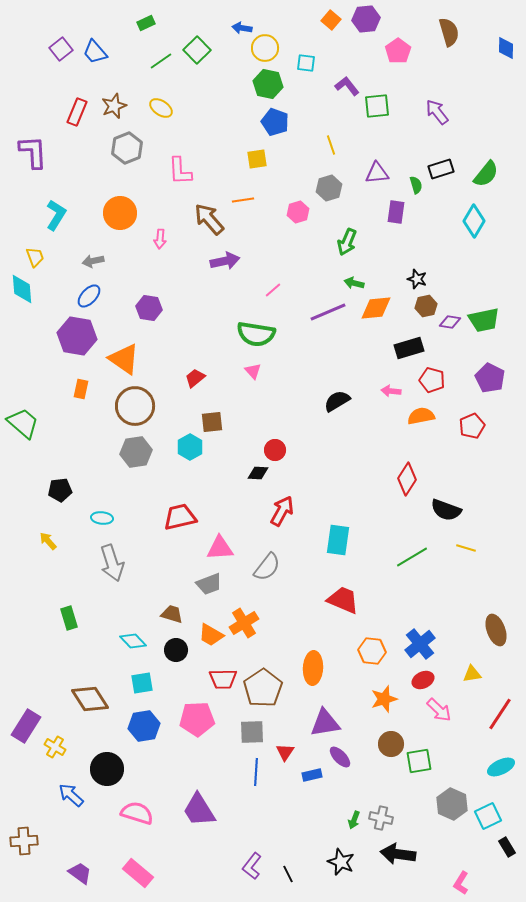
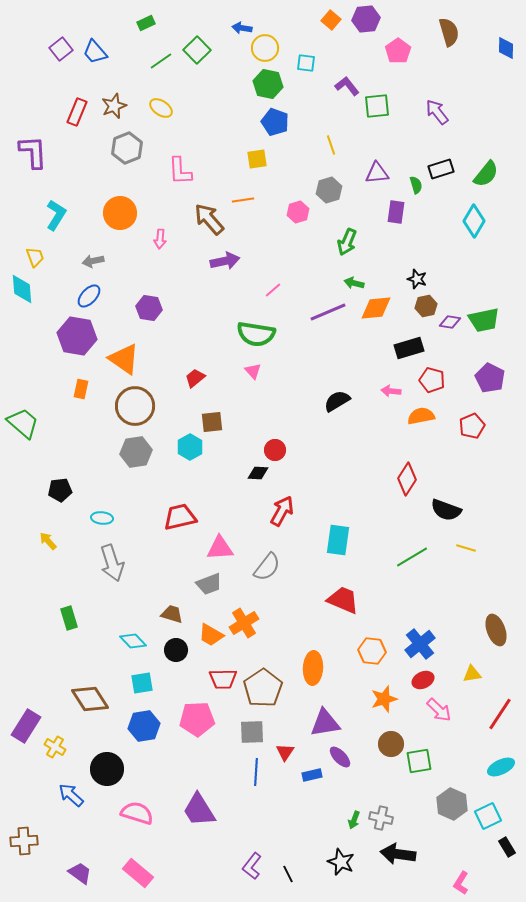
gray hexagon at (329, 188): moved 2 px down
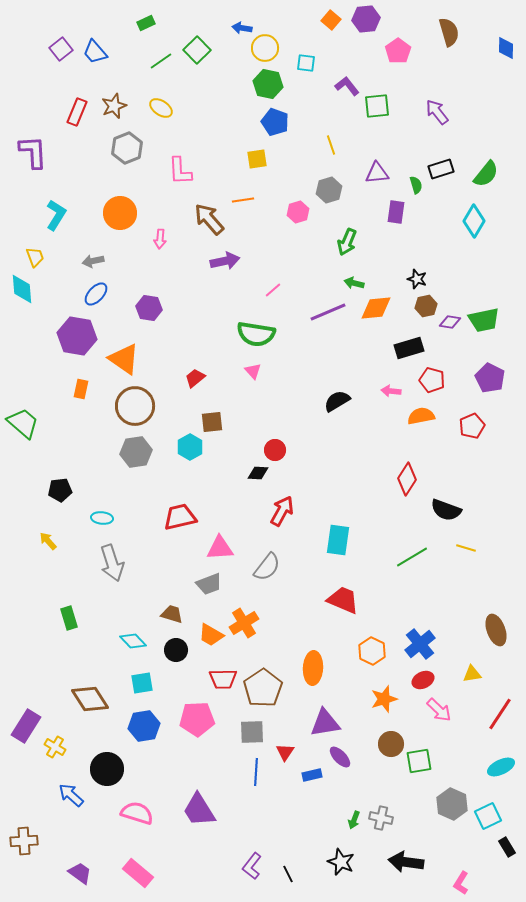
blue ellipse at (89, 296): moved 7 px right, 2 px up
orange hexagon at (372, 651): rotated 20 degrees clockwise
black arrow at (398, 854): moved 8 px right, 8 px down
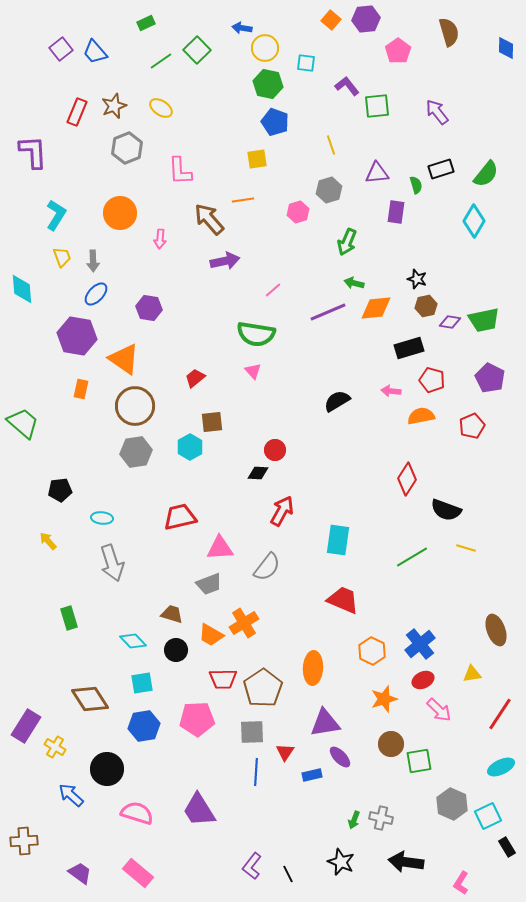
yellow trapezoid at (35, 257): moved 27 px right
gray arrow at (93, 261): rotated 80 degrees counterclockwise
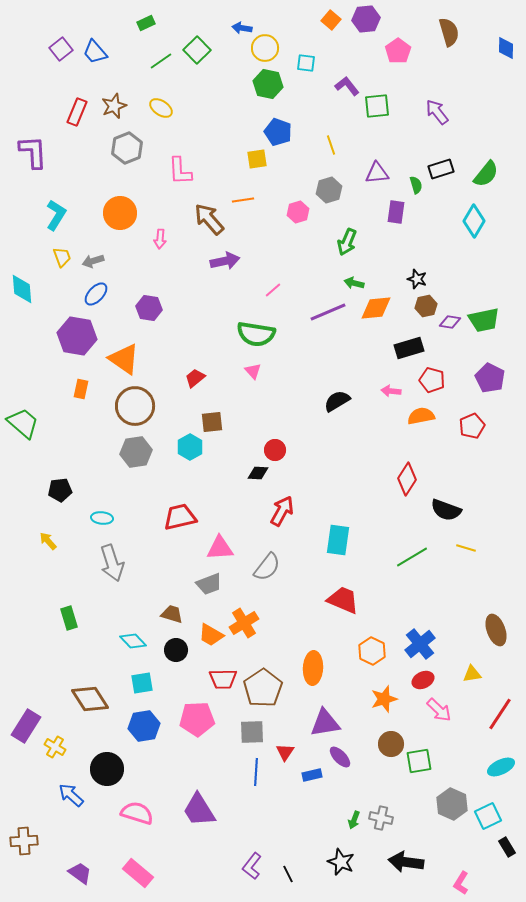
blue pentagon at (275, 122): moved 3 px right, 10 px down
gray arrow at (93, 261): rotated 75 degrees clockwise
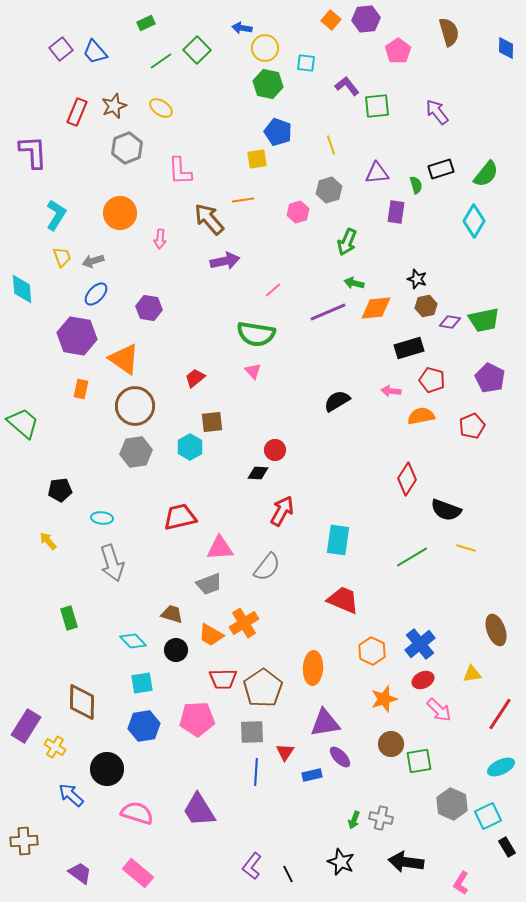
brown diamond at (90, 699): moved 8 px left, 3 px down; rotated 33 degrees clockwise
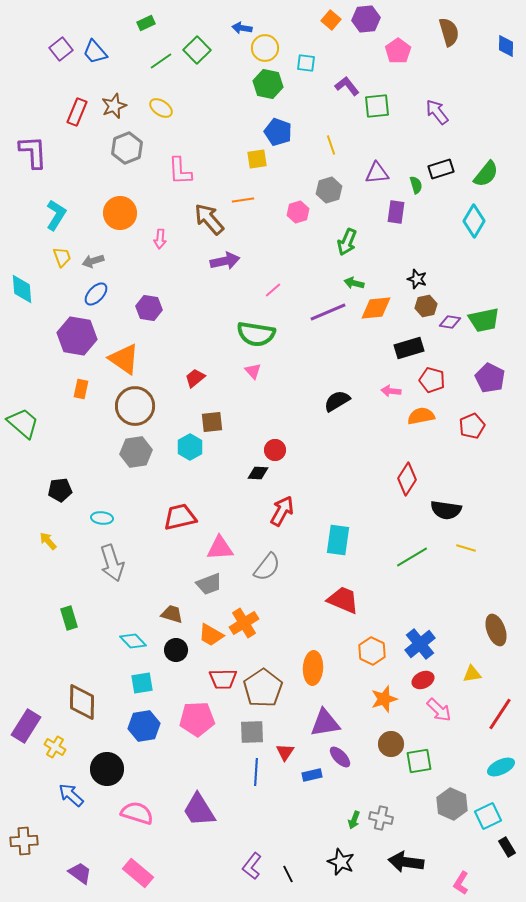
blue diamond at (506, 48): moved 2 px up
black semicircle at (446, 510): rotated 12 degrees counterclockwise
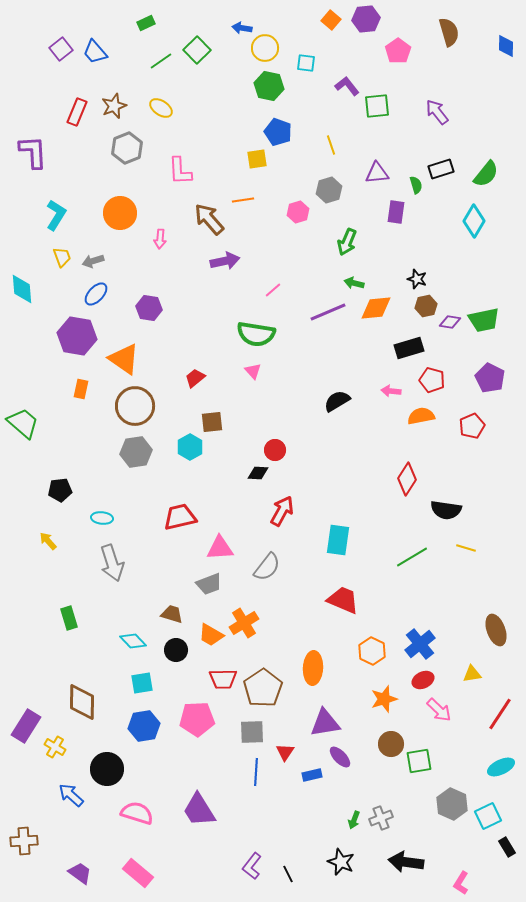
green hexagon at (268, 84): moved 1 px right, 2 px down
gray cross at (381, 818): rotated 35 degrees counterclockwise
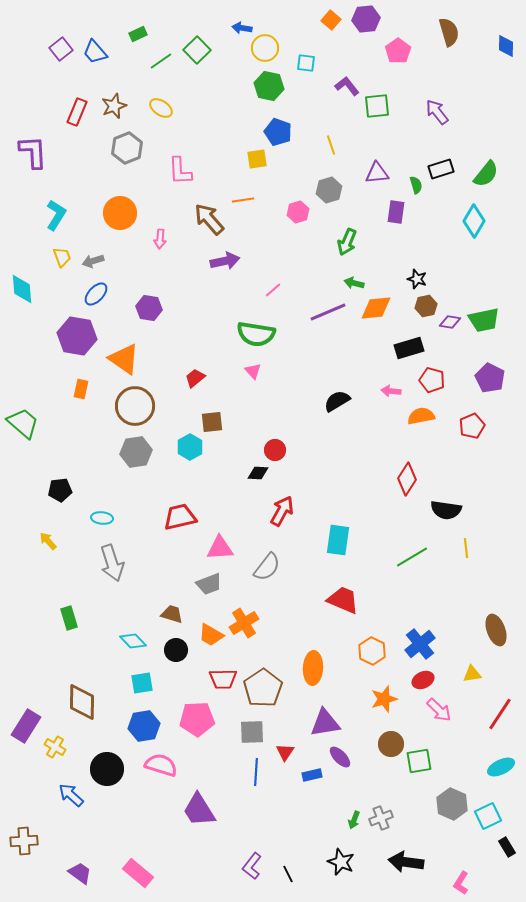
green rectangle at (146, 23): moved 8 px left, 11 px down
yellow line at (466, 548): rotated 66 degrees clockwise
pink semicircle at (137, 813): moved 24 px right, 48 px up
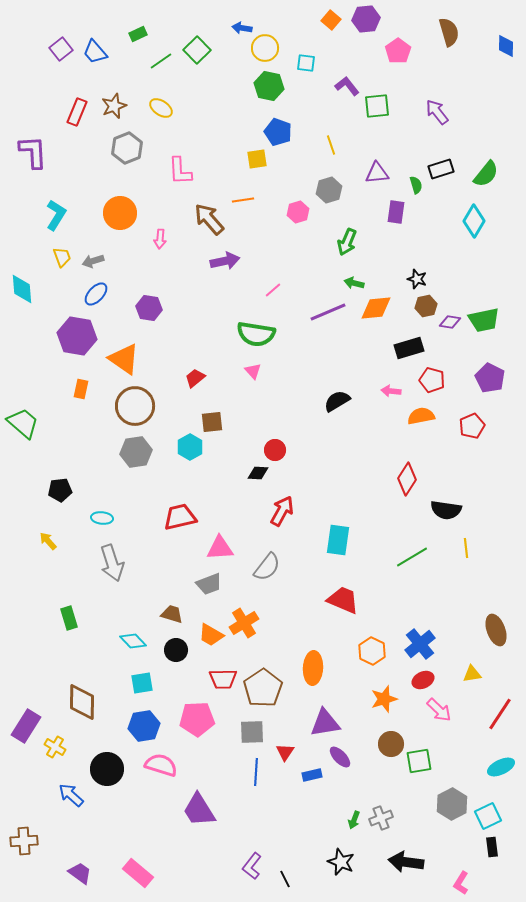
gray hexagon at (452, 804): rotated 8 degrees clockwise
black rectangle at (507, 847): moved 15 px left; rotated 24 degrees clockwise
black line at (288, 874): moved 3 px left, 5 px down
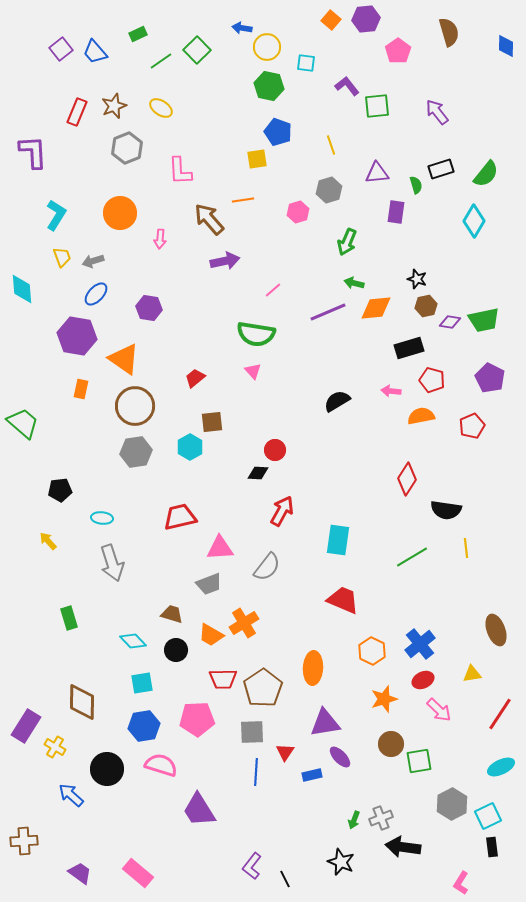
yellow circle at (265, 48): moved 2 px right, 1 px up
black arrow at (406, 862): moved 3 px left, 15 px up
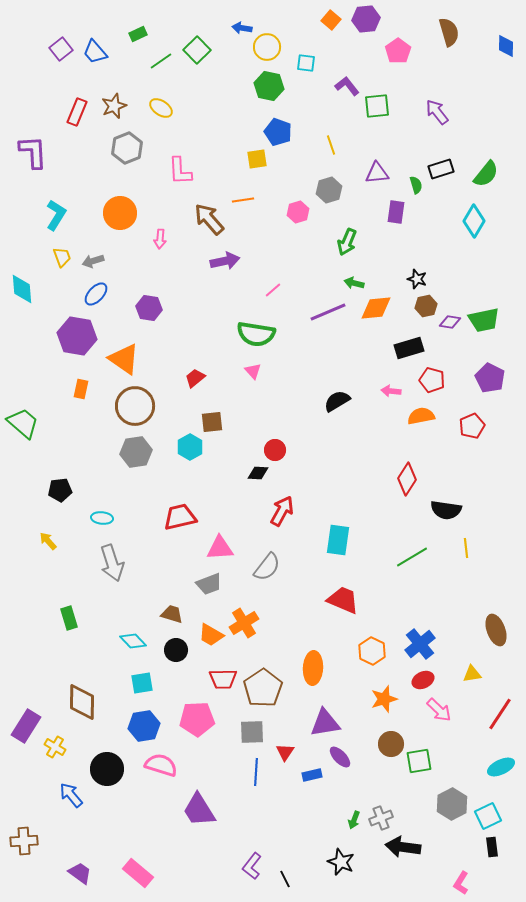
blue arrow at (71, 795): rotated 8 degrees clockwise
